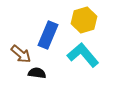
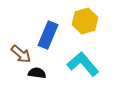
yellow hexagon: moved 1 px right, 1 px down
cyan L-shape: moved 9 px down
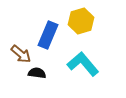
yellow hexagon: moved 4 px left
